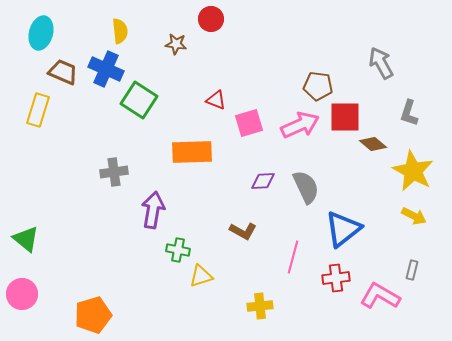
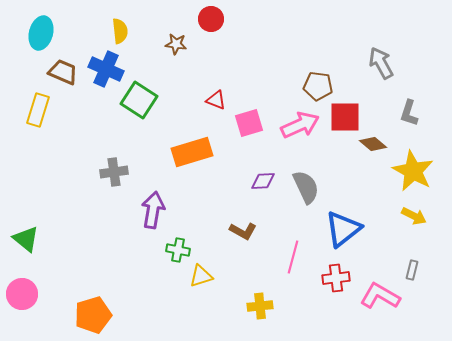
orange rectangle: rotated 15 degrees counterclockwise
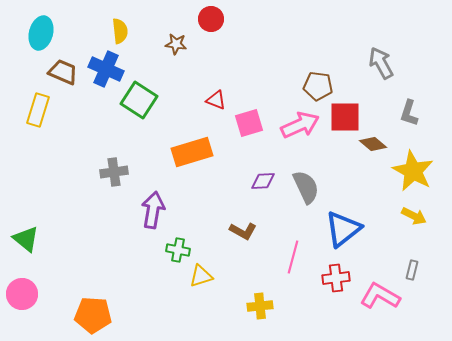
orange pentagon: rotated 21 degrees clockwise
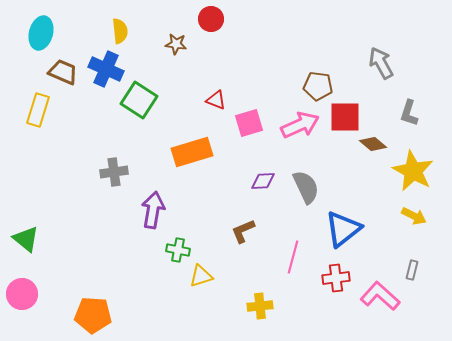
brown L-shape: rotated 128 degrees clockwise
pink L-shape: rotated 12 degrees clockwise
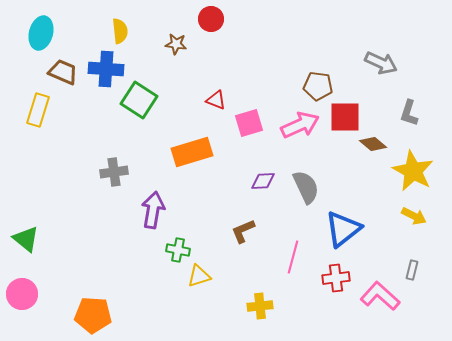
gray arrow: rotated 144 degrees clockwise
blue cross: rotated 20 degrees counterclockwise
yellow triangle: moved 2 px left
